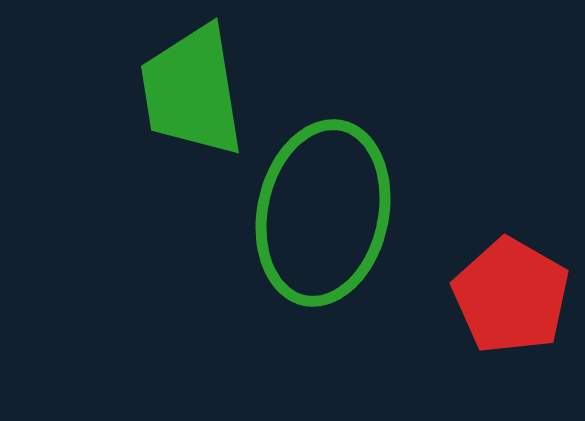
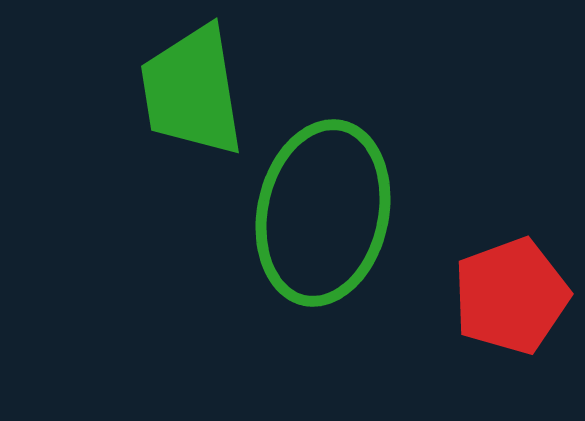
red pentagon: rotated 22 degrees clockwise
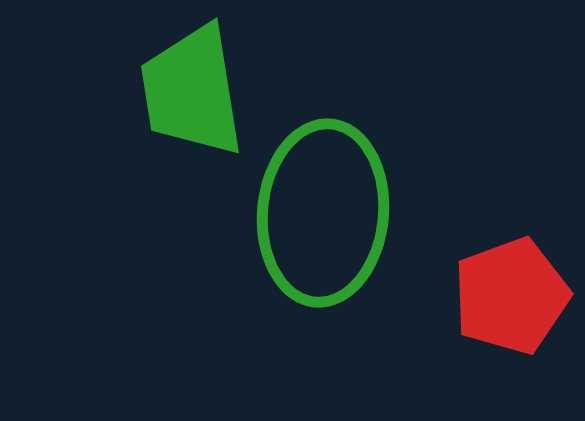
green ellipse: rotated 7 degrees counterclockwise
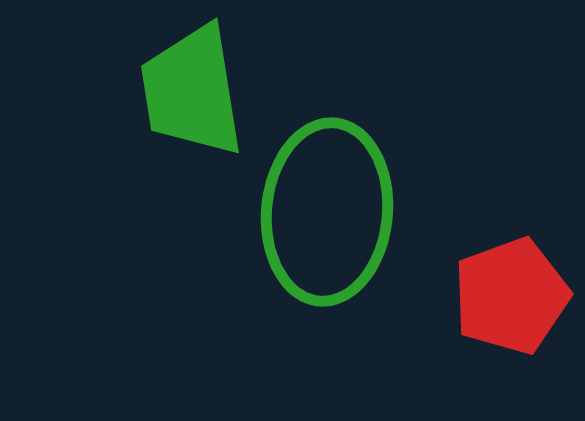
green ellipse: moved 4 px right, 1 px up
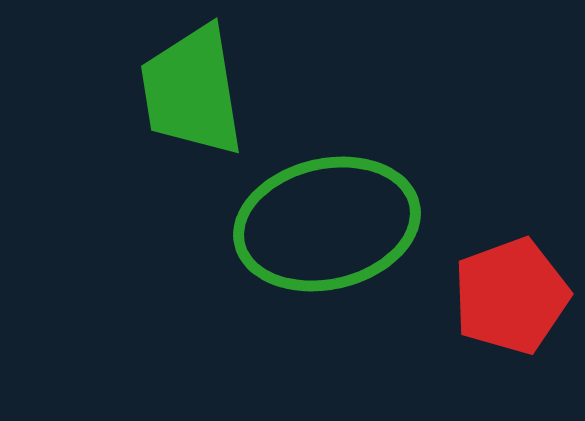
green ellipse: moved 12 px down; rotated 72 degrees clockwise
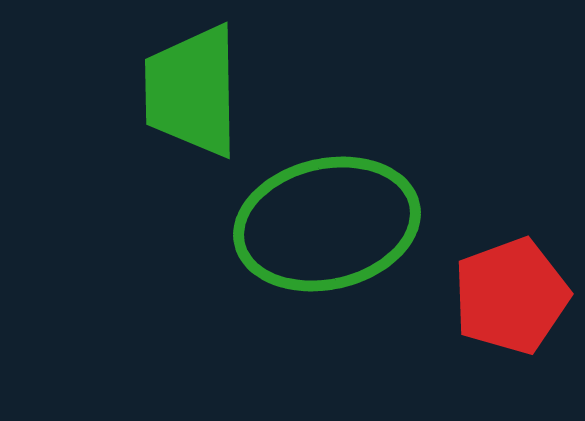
green trapezoid: rotated 8 degrees clockwise
